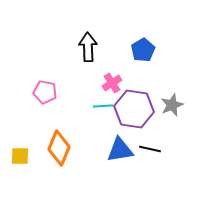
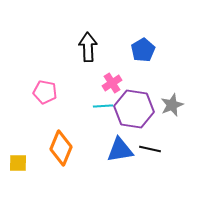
orange diamond: moved 2 px right
yellow square: moved 2 px left, 7 px down
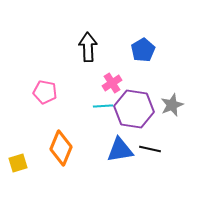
yellow square: rotated 18 degrees counterclockwise
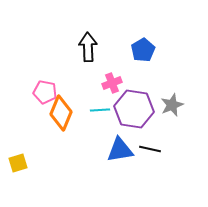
pink cross: rotated 12 degrees clockwise
cyan line: moved 3 px left, 4 px down
orange diamond: moved 35 px up
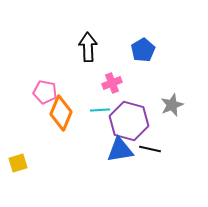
purple hexagon: moved 5 px left, 12 px down; rotated 6 degrees clockwise
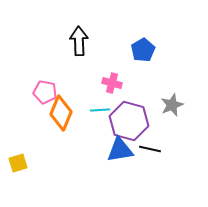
black arrow: moved 9 px left, 6 px up
pink cross: rotated 36 degrees clockwise
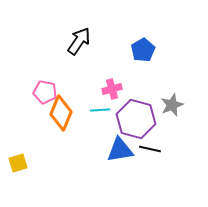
black arrow: rotated 36 degrees clockwise
pink cross: moved 6 px down; rotated 30 degrees counterclockwise
purple hexagon: moved 7 px right, 2 px up
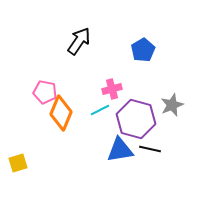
cyan line: rotated 24 degrees counterclockwise
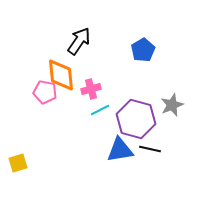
pink cross: moved 21 px left
orange diamond: moved 38 px up; rotated 28 degrees counterclockwise
